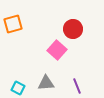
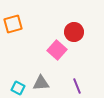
red circle: moved 1 px right, 3 px down
gray triangle: moved 5 px left
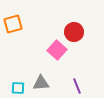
cyan square: rotated 24 degrees counterclockwise
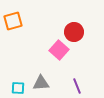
orange square: moved 3 px up
pink square: moved 2 px right
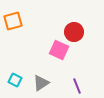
pink square: rotated 18 degrees counterclockwise
gray triangle: rotated 30 degrees counterclockwise
cyan square: moved 3 px left, 8 px up; rotated 24 degrees clockwise
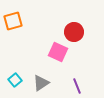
pink square: moved 1 px left, 2 px down
cyan square: rotated 24 degrees clockwise
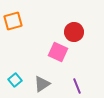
gray triangle: moved 1 px right, 1 px down
